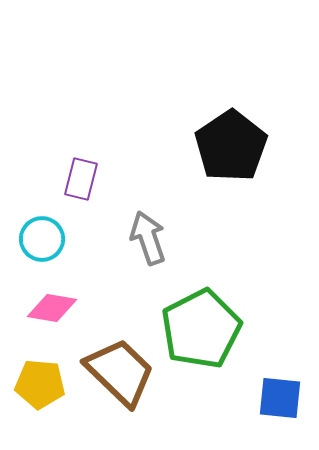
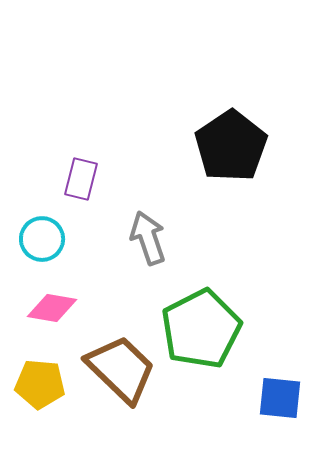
brown trapezoid: moved 1 px right, 3 px up
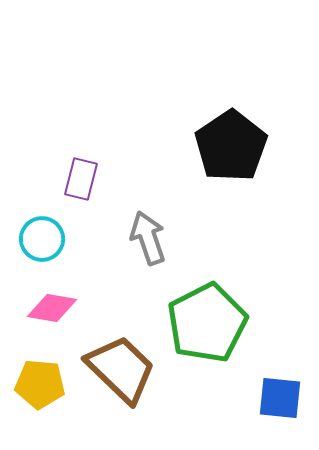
green pentagon: moved 6 px right, 6 px up
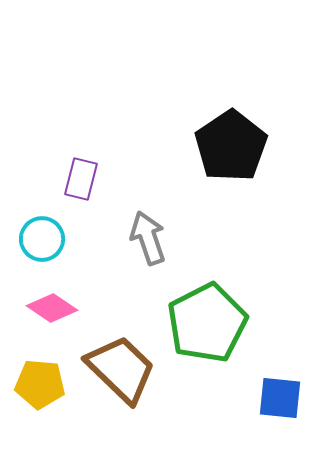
pink diamond: rotated 24 degrees clockwise
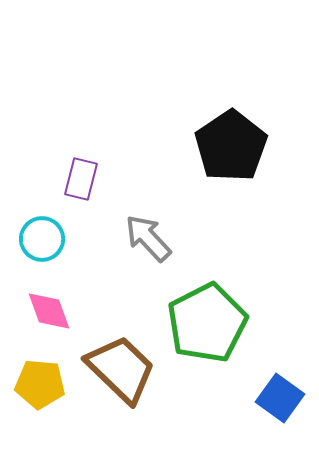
gray arrow: rotated 24 degrees counterclockwise
pink diamond: moved 3 px left, 3 px down; rotated 36 degrees clockwise
blue square: rotated 30 degrees clockwise
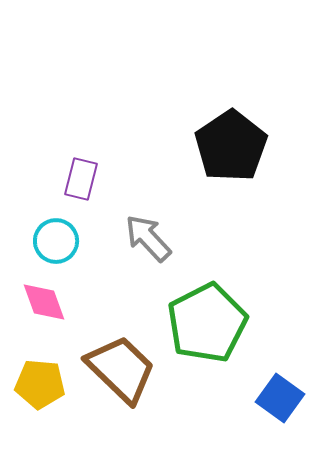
cyan circle: moved 14 px right, 2 px down
pink diamond: moved 5 px left, 9 px up
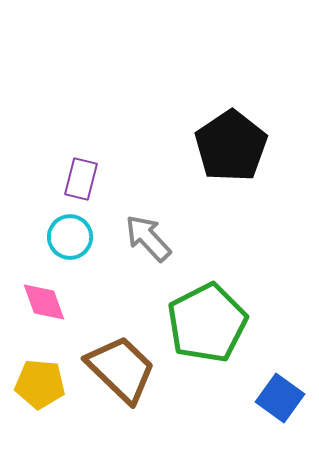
cyan circle: moved 14 px right, 4 px up
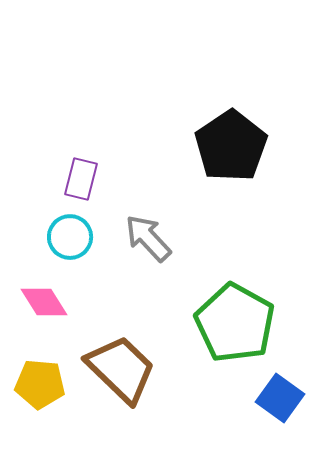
pink diamond: rotated 12 degrees counterclockwise
green pentagon: moved 28 px right; rotated 16 degrees counterclockwise
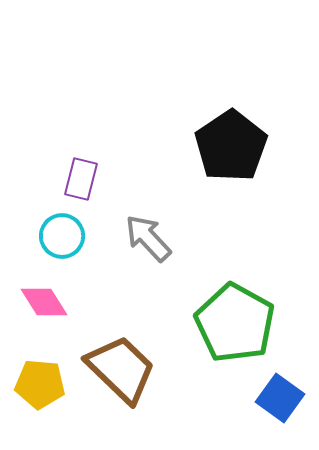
cyan circle: moved 8 px left, 1 px up
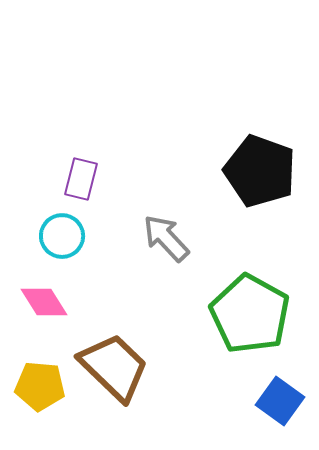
black pentagon: moved 29 px right, 25 px down; rotated 18 degrees counterclockwise
gray arrow: moved 18 px right
green pentagon: moved 15 px right, 9 px up
brown trapezoid: moved 7 px left, 2 px up
yellow pentagon: moved 2 px down
blue square: moved 3 px down
